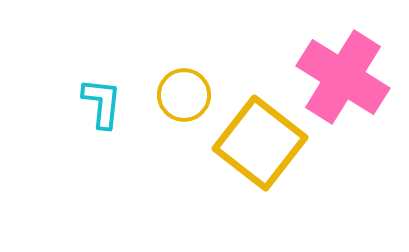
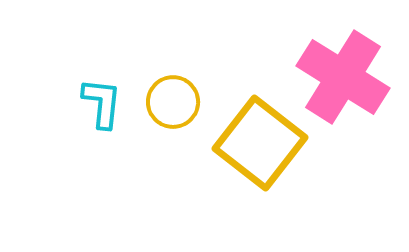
yellow circle: moved 11 px left, 7 px down
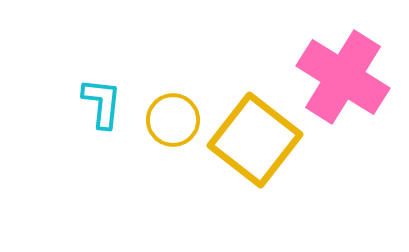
yellow circle: moved 18 px down
yellow square: moved 5 px left, 3 px up
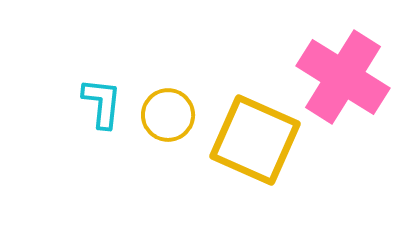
yellow circle: moved 5 px left, 5 px up
yellow square: rotated 14 degrees counterclockwise
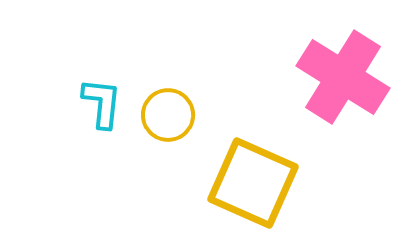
yellow square: moved 2 px left, 43 px down
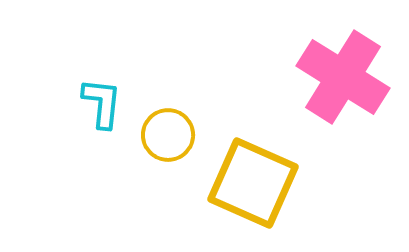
yellow circle: moved 20 px down
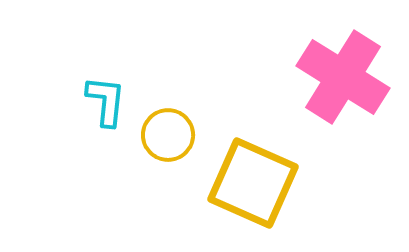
cyan L-shape: moved 4 px right, 2 px up
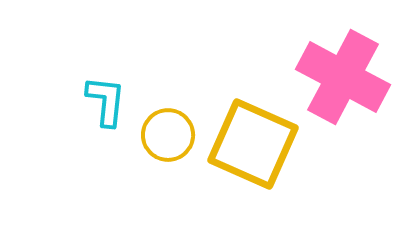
pink cross: rotated 4 degrees counterclockwise
yellow square: moved 39 px up
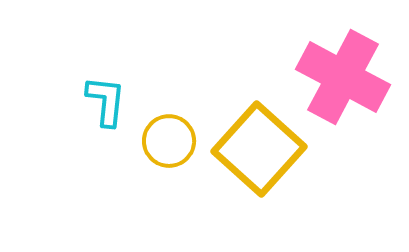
yellow circle: moved 1 px right, 6 px down
yellow square: moved 6 px right, 5 px down; rotated 18 degrees clockwise
